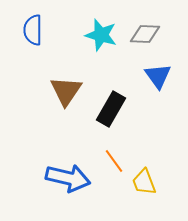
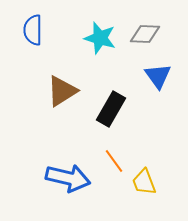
cyan star: moved 1 px left, 3 px down
brown triangle: moved 4 px left; rotated 24 degrees clockwise
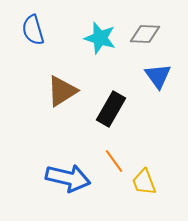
blue semicircle: rotated 16 degrees counterclockwise
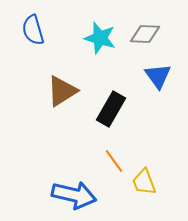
blue arrow: moved 6 px right, 17 px down
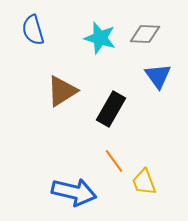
blue arrow: moved 3 px up
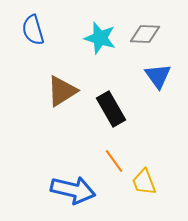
black rectangle: rotated 60 degrees counterclockwise
blue arrow: moved 1 px left, 2 px up
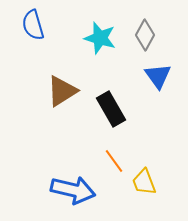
blue semicircle: moved 5 px up
gray diamond: moved 1 px down; rotated 64 degrees counterclockwise
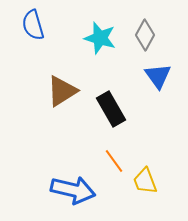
yellow trapezoid: moved 1 px right, 1 px up
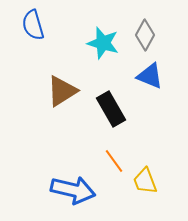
cyan star: moved 3 px right, 5 px down
blue triangle: moved 8 px left; rotated 32 degrees counterclockwise
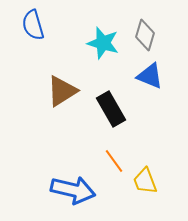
gray diamond: rotated 12 degrees counterclockwise
